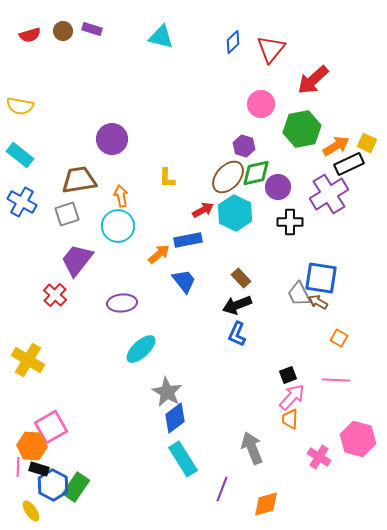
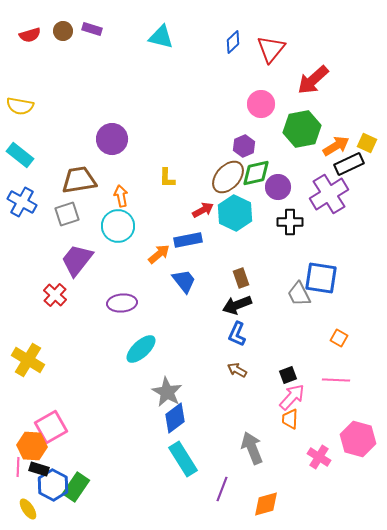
purple hexagon at (244, 146): rotated 20 degrees clockwise
brown rectangle at (241, 278): rotated 24 degrees clockwise
brown arrow at (318, 302): moved 81 px left, 68 px down
yellow ellipse at (31, 511): moved 3 px left, 2 px up
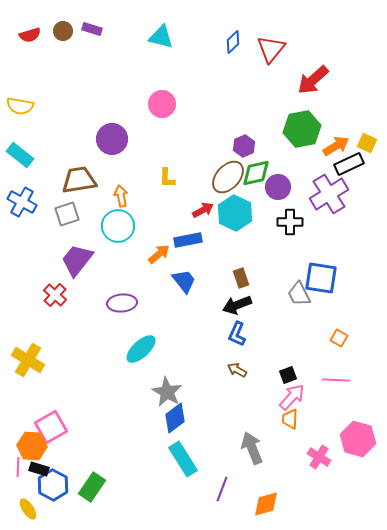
pink circle at (261, 104): moved 99 px left
green rectangle at (76, 487): moved 16 px right
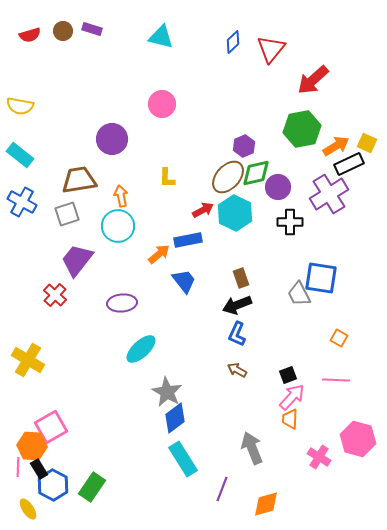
black rectangle at (39, 469): rotated 42 degrees clockwise
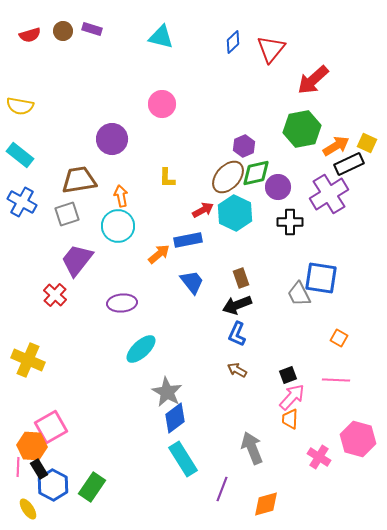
blue trapezoid at (184, 281): moved 8 px right, 1 px down
yellow cross at (28, 360): rotated 8 degrees counterclockwise
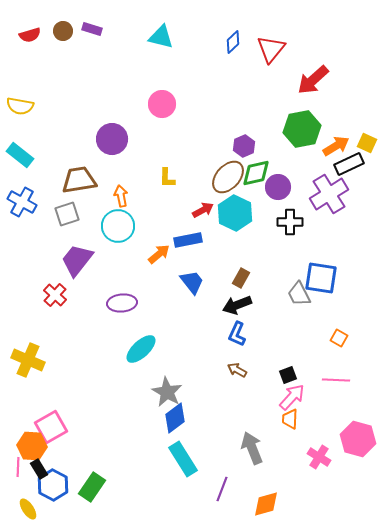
brown rectangle at (241, 278): rotated 48 degrees clockwise
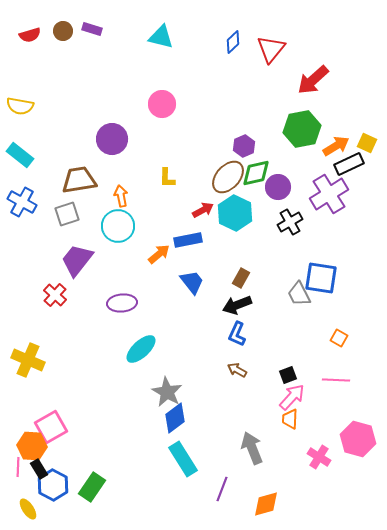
black cross at (290, 222): rotated 30 degrees counterclockwise
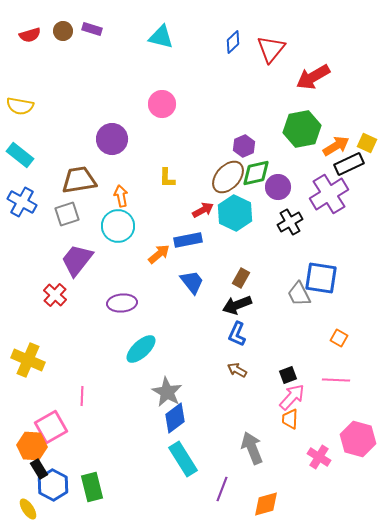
red arrow at (313, 80): moved 3 px up; rotated 12 degrees clockwise
pink line at (18, 467): moved 64 px right, 71 px up
green rectangle at (92, 487): rotated 48 degrees counterclockwise
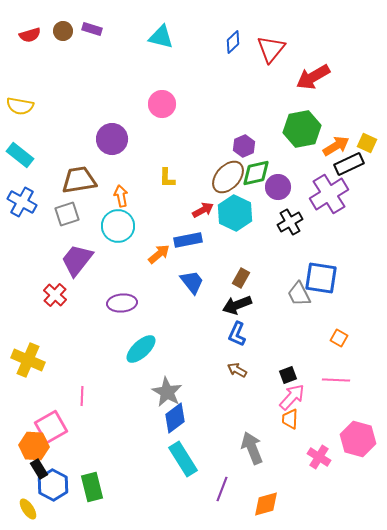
orange hexagon at (32, 446): moved 2 px right
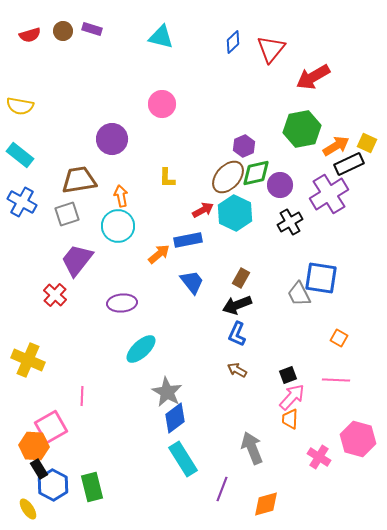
purple circle at (278, 187): moved 2 px right, 2 px up
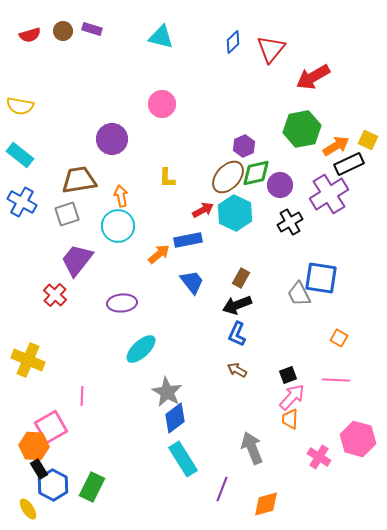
yellow square at (367, 143): moved 1 px right, 3 px up
green rectangle at (92, 487): rotated 40 degrees clockwise
